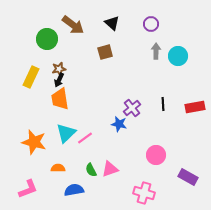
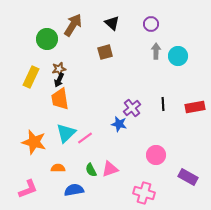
brown arrow: rotated 95 degrees counterclockwise
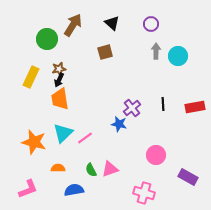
cyan triangle: moved 3 px left
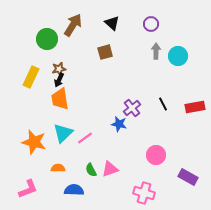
black line: rotated 24 degrees counterclockwise
blue semicircle: rotated 12 degrees clockwise
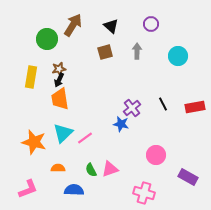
black triangle: moved 1 px left, 3 px down
gray arrow: moved 19 px left
yellow rectangle: rotated 15 degrees counterclockwise
blue star: moved 2 px right
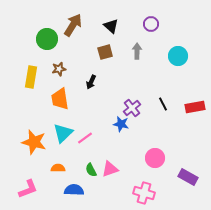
black arrow: moved 32 px right, 2 px down
pink circle: moved 1 px left, 3 px down
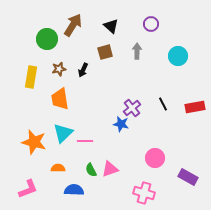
black arrow: moved 8 px left, 12 px up
pink line: moved 3 px down; rotated 35 degrees clockwise
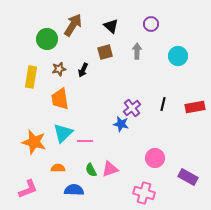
black line: rotated 40 degrees clockwise
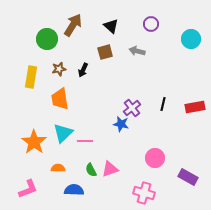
gray arrow: rotated 77 degrees counterclockwise
cyan circle: moved 13 px right, 17 px up
orange star: rotated 20 degrees clockwise
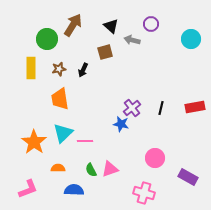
gray arrow: moved 5 px left, 11 px up
yellow rectangle: moved 9 px up; rotated 10 degrees counterclockwise
black line: moved 2 px left, 4 px down
